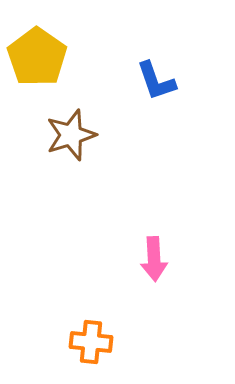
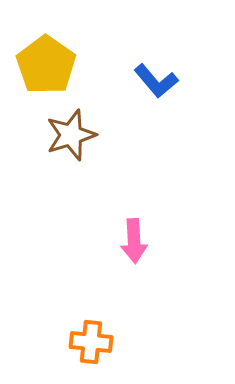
yellow pentagon: moved 9 px right, 8 px down
blue L-shape: rotated 21 degrees counterclockwise
pink arrow: moved 20 px left, 18 px up
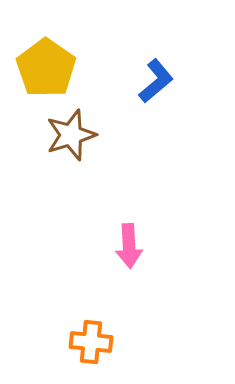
yellow pentagon: moved 3 px down
blue L-shape: rotated 90 degrees counterclockwise
pink arrow: moved 5 px left, 5 px down
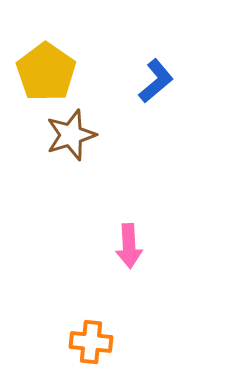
yellow pentagon: moved 4 px down
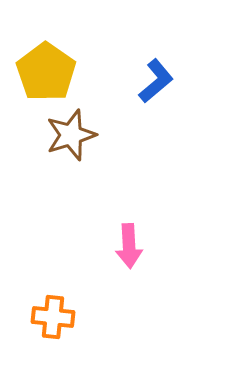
orange cross: moved 38 px left, 25 px up
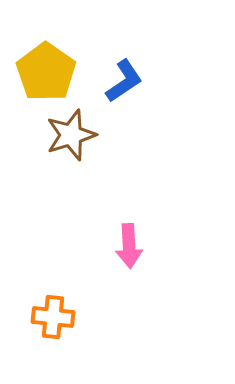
blue L-shape: moved 32 px left; rotated 6 degrees clockwise
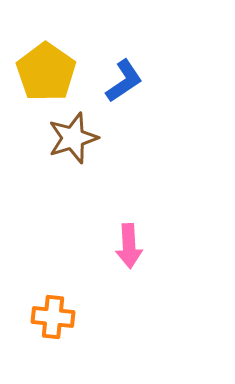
brown star: moved 2 px right, 3 px down
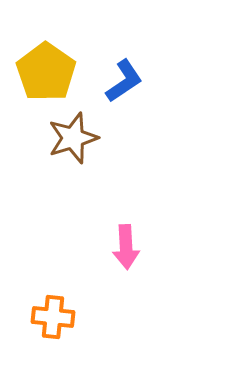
pink arrow: moved 3 px left, 1 px down
